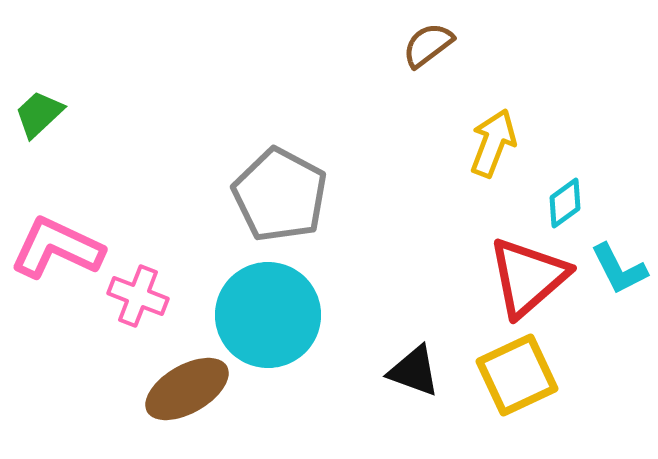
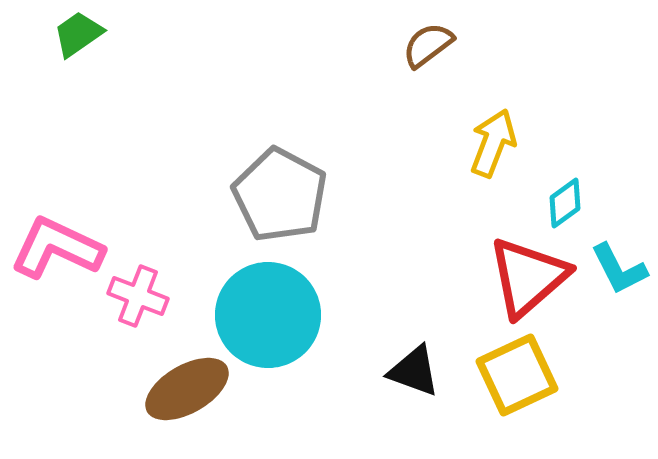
green trapezoid: moved 39 px right, 80 px up; rotated 8 degrees clockwise
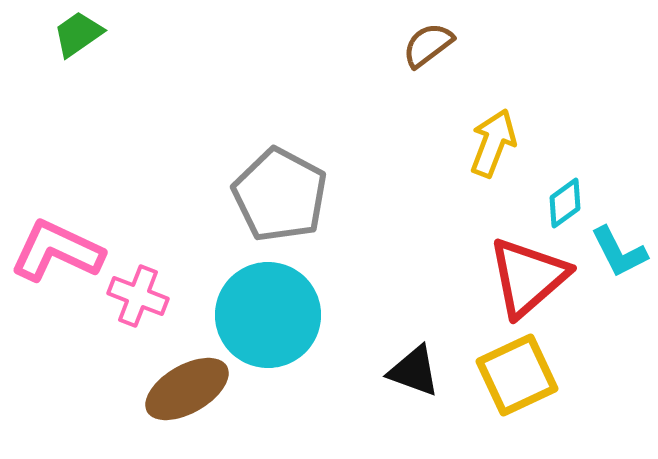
pink L-shape: moved 3 px down
cyan L-shape: moved 17 px up
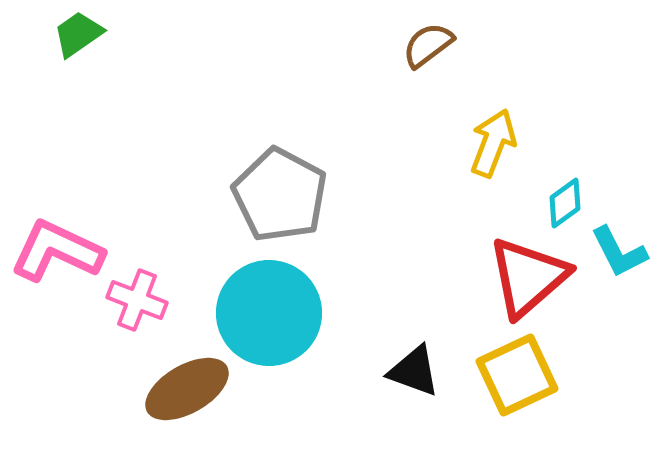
pink cross: moved 1 px left, 4 px down
cyan circle: moved 1 px right, 2 px up
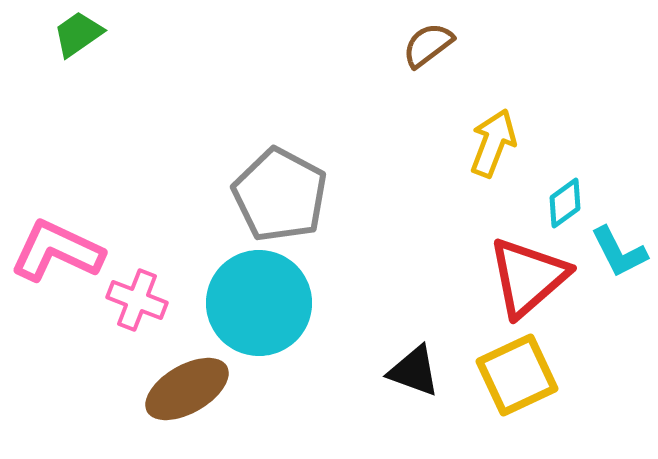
cyan circle: moved 10 px left, 10 px up
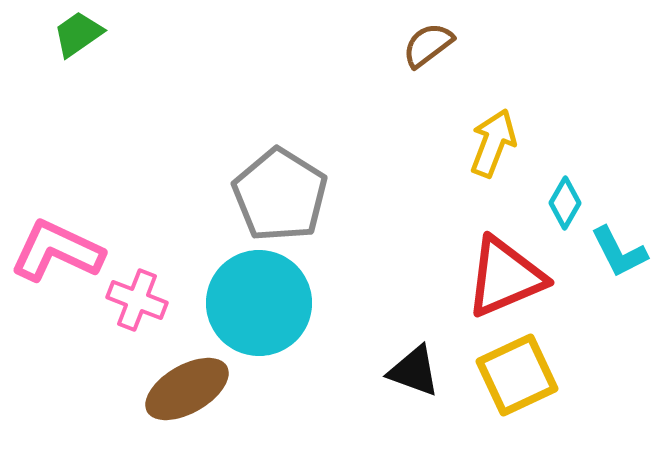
gray pentagon: rotated 4 degrees clockwise
cyan diamond: rotated 24 degrees counterclockwise
red triangle: moved 23 px left; rotated 18 degrees clockwise
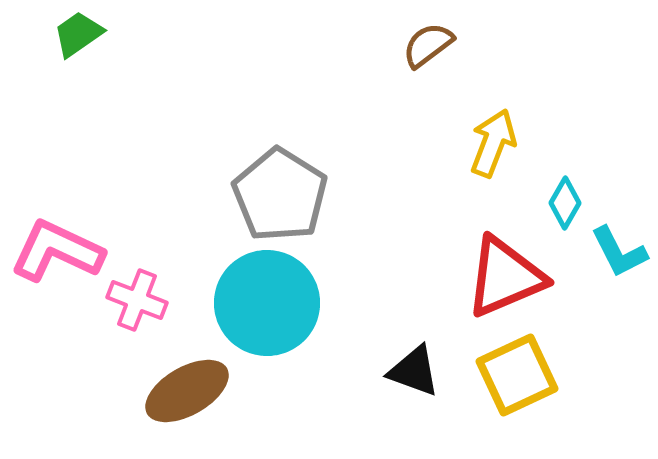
cyan circle: moved 8 px right
brown ellipse: moved 2 px down
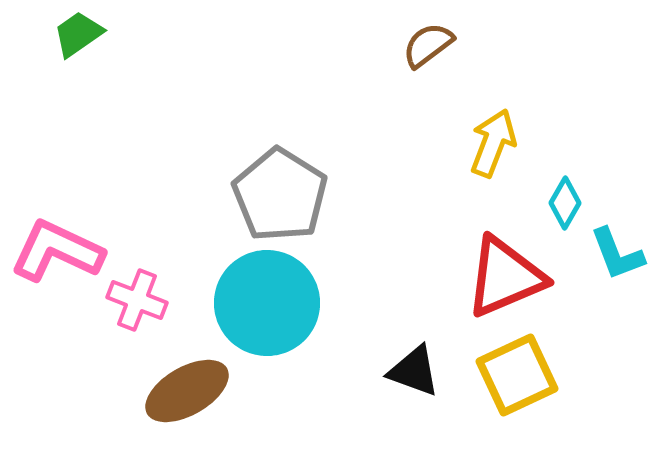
cyan L-shape: moved 2 px left, 2 px down; rotated 6 degrees clockwise
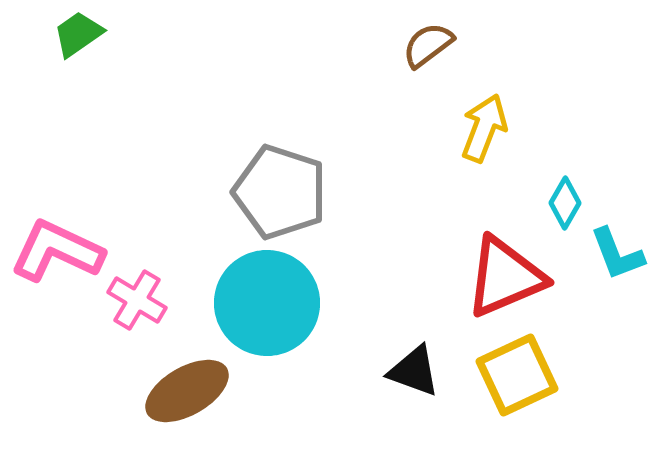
yellow arrow: moved 9 px left, 15 px up
gray pentagon: moved 3 px up; rotated 14 degrees counterclockwise
pink cross: rotated 10 degrees clockwise
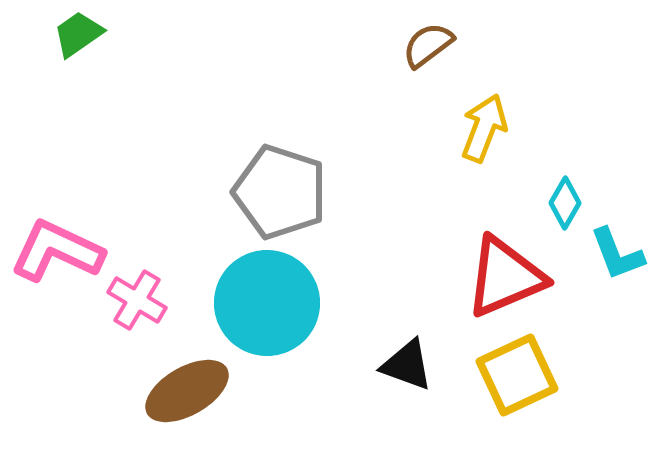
black triangle: moved 7 px left, 6 px up
